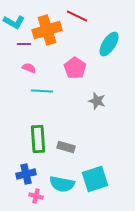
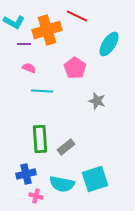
green rectangle: moved 2 px right
gray rectangle: rotated 54 degrees counterclockwise
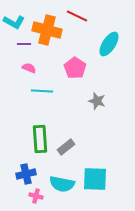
orange cross: rotated 32 degrees clockwise
cyan square: rotated 20 degrees clockwise
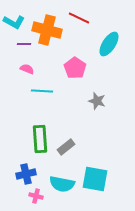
red line: moved 2 px right, 2 px down
pink semicircle: moved 2 px left, 1 px down
cyan square: rotated 8 degrees clockwise
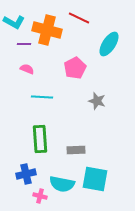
pink pentagon: rotated 10 degrees clockwise
cyan line: moved 6 px down
gray rectangle: moved 10 px right, 3 px down; rotated 36 degrees clockwise
pink cross: moved 4 px right
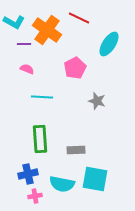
orange cross: rotated 20 degrees clockwise
blue cross: moved 2 px right
pink cross: moved 5 px left; rotated 24 degrees counterclockwise
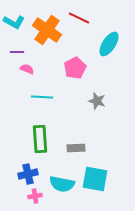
purple line: moved 7 px left, 8 px down
gray rectangle: moved 2 px up
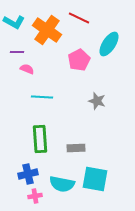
pink pentagon: moved 4 px right, 8 px up
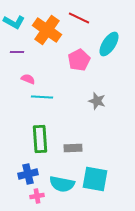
pink semicircle: moved 1 px right, 10 px down
gray rectangle: moved 3 px left
pink cross: moved 2 px right
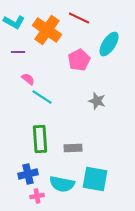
purple line: moved 1 px right
pink semicircle: rotated 16 degrees clockwise
cyan line: rotated 30 degrees clockwise
